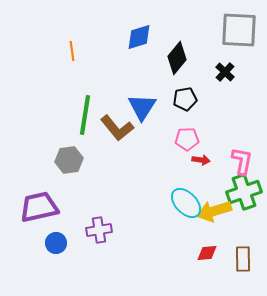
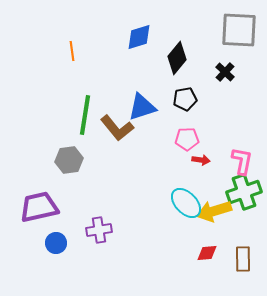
blue triangle: rotated 40 degrees clockwise
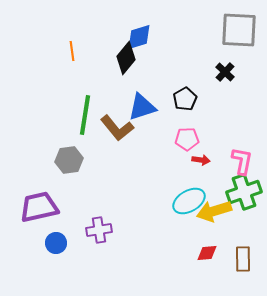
black diamond: moved 51 px left
black pentagon: rotated 20 degrees counterclockwise
cyan ellipse: moved 3 px right, 2 px up; rotated 76 degrees counterclockwise
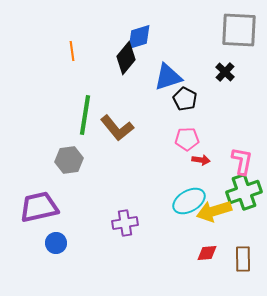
black pentagon: rotated 15 degrees counterclockwise
blue triangle: moved 26 px right, 30 px up
purple cross: moved 26 px right, 7 px up
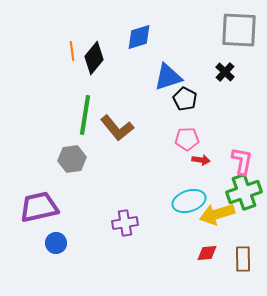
black diamond: moved 32 px left
gray hexagon: moved 3 px right, 1 px up
cyan ellipse: rotated 12 degrees clockwise
yellow arrow: moved 3 px right, 3 px down
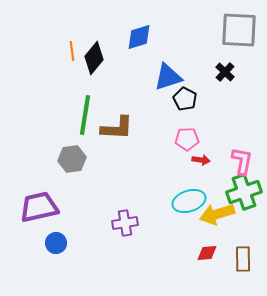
brown L-shape: rotated 48 degrees counterclockwise
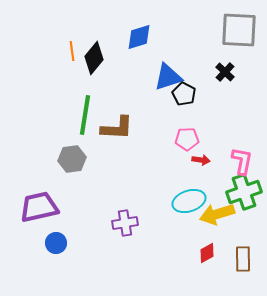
black pentagon: moved 1 px left, 5 px up
red diamond: rotated 25 degrees counterclockwise
